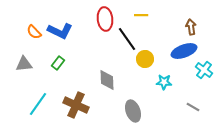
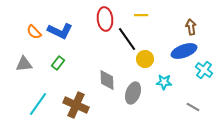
gray ellipse: moved 18 px up; rotated 40 degrees clockwise
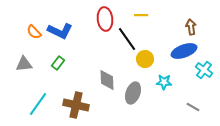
brown cross: rotated 10 degrees counterclockwise
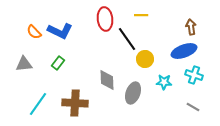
cyan cross: moved 10 px left, 5 px down; rotated 18 degrees counterclockwise
brown cross: moved 1 px left, 2 px up; rotated 10 degrees counterclockwise
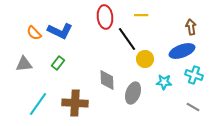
red ellipse: moved 2 px up
orange semicircle: moved 1 px down
blue ellipse: moved 2 px left
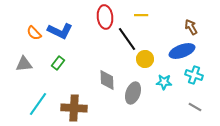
brown arrow: rotated 21 degrees counterclockwise
brown cross: moved 1 px left, 5 px down
gray line: moved 2 px right
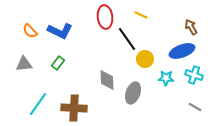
yellow line: rotated 24 degrees clockwise
orange semicircle: moved 4 px left, 2 px up
cyan star: moved 2 px right, 4 px up
